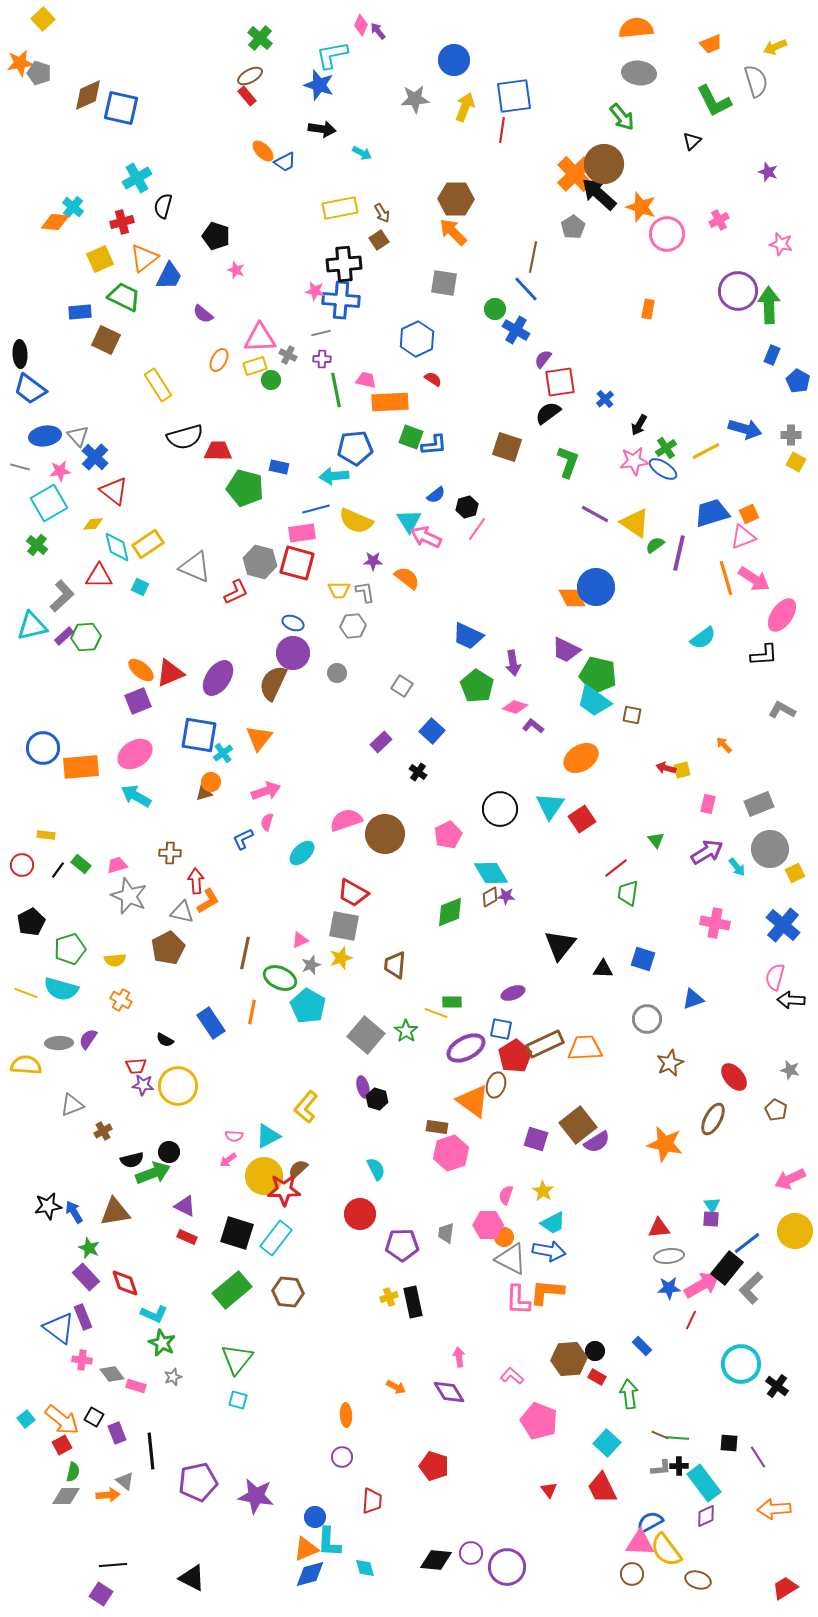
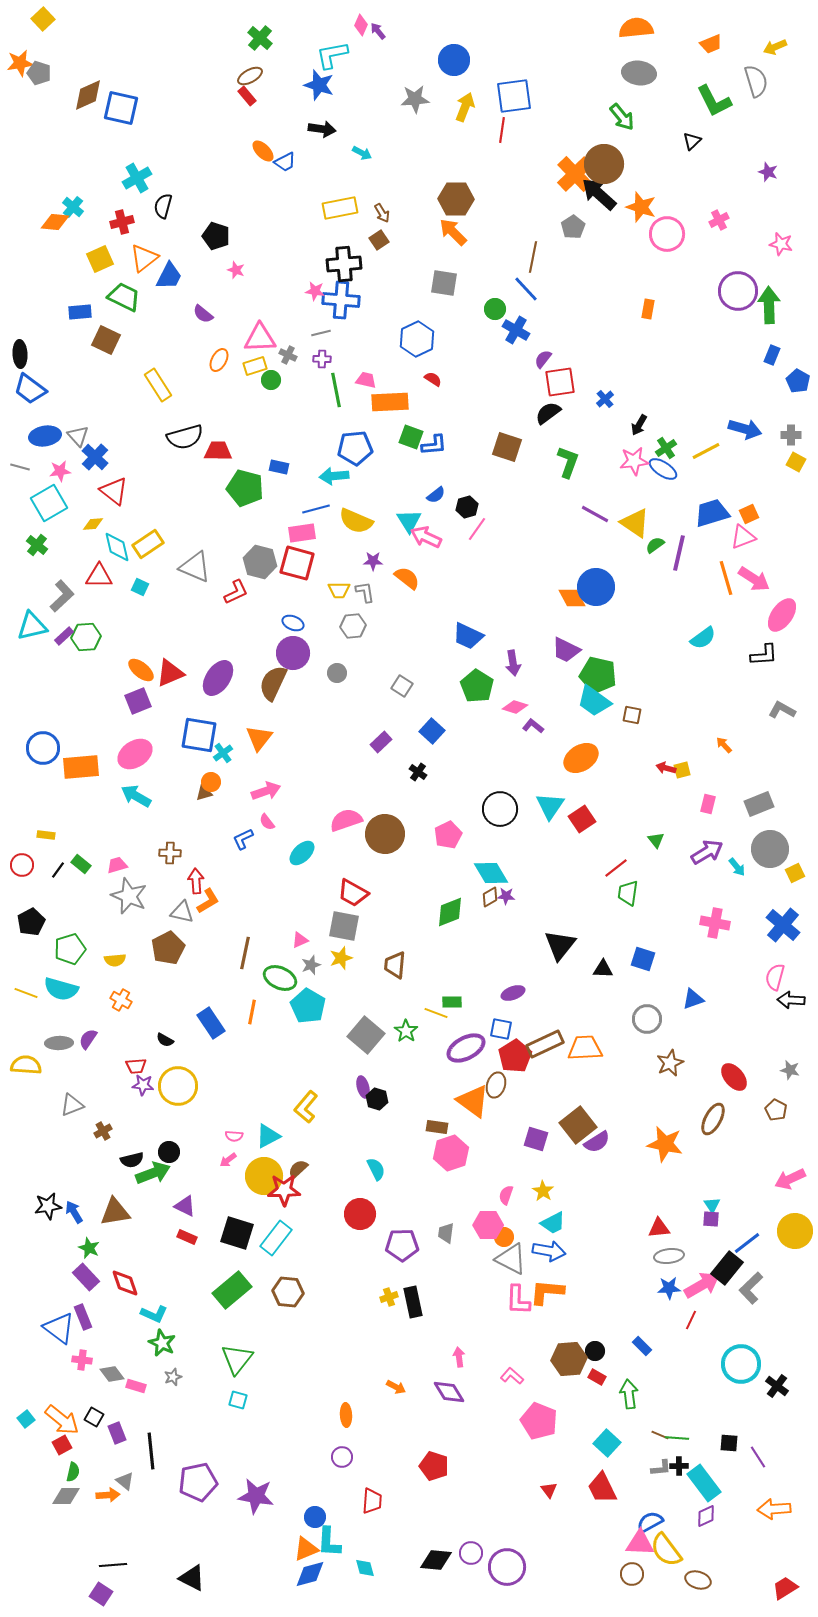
pink semicircle at (267, 822): rotated 54 degrees counterclockwise
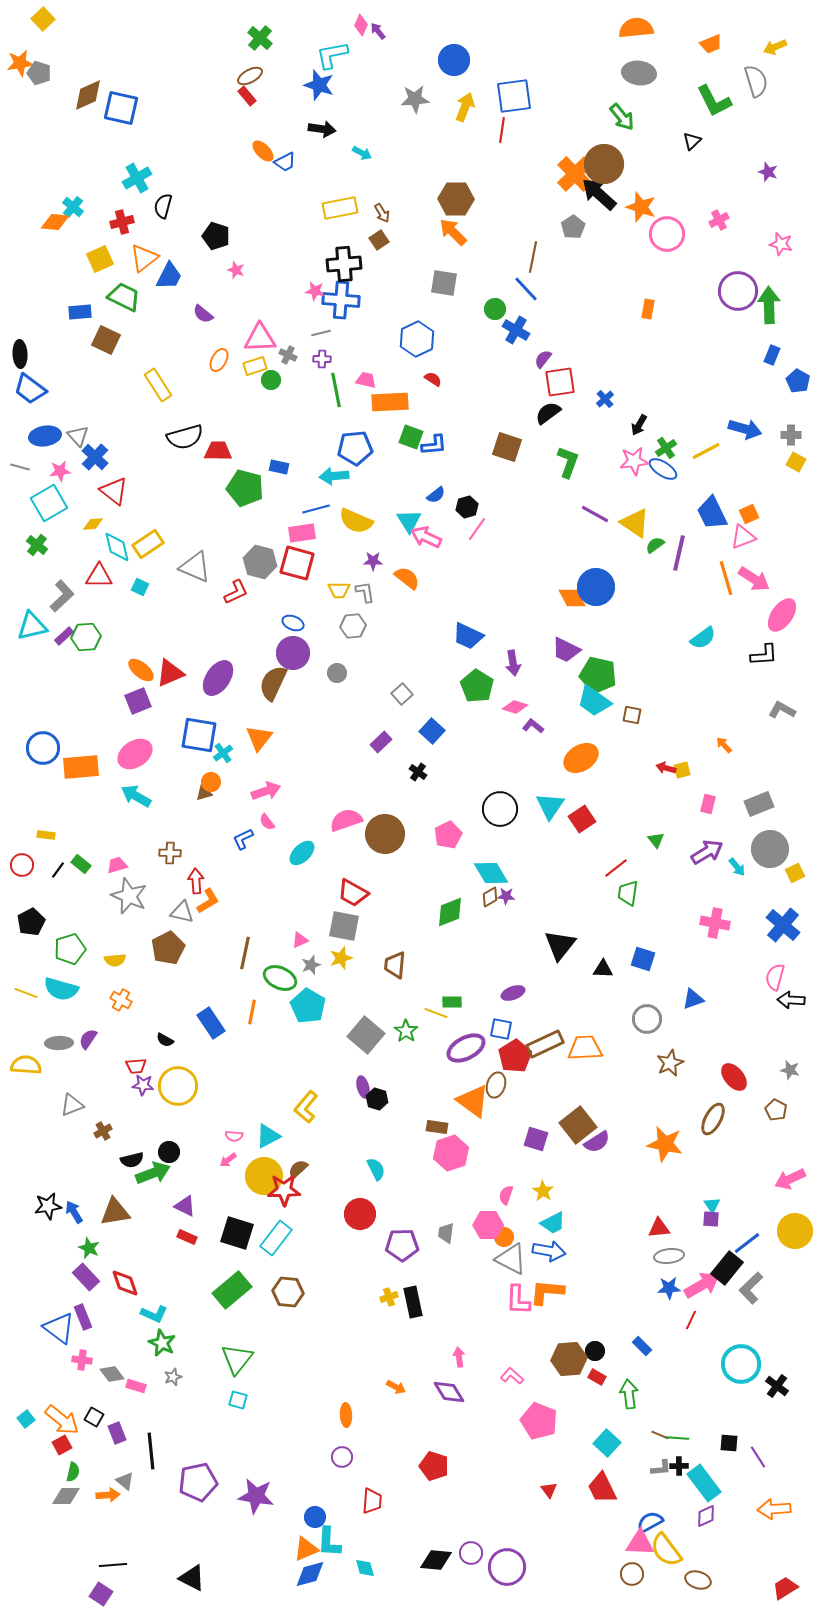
blue trapezoid at (712, 513): rotated 99 degrees counterclockwise
gray square at (402, 686): moved 8 px down; rotated 15 degrees clockwise
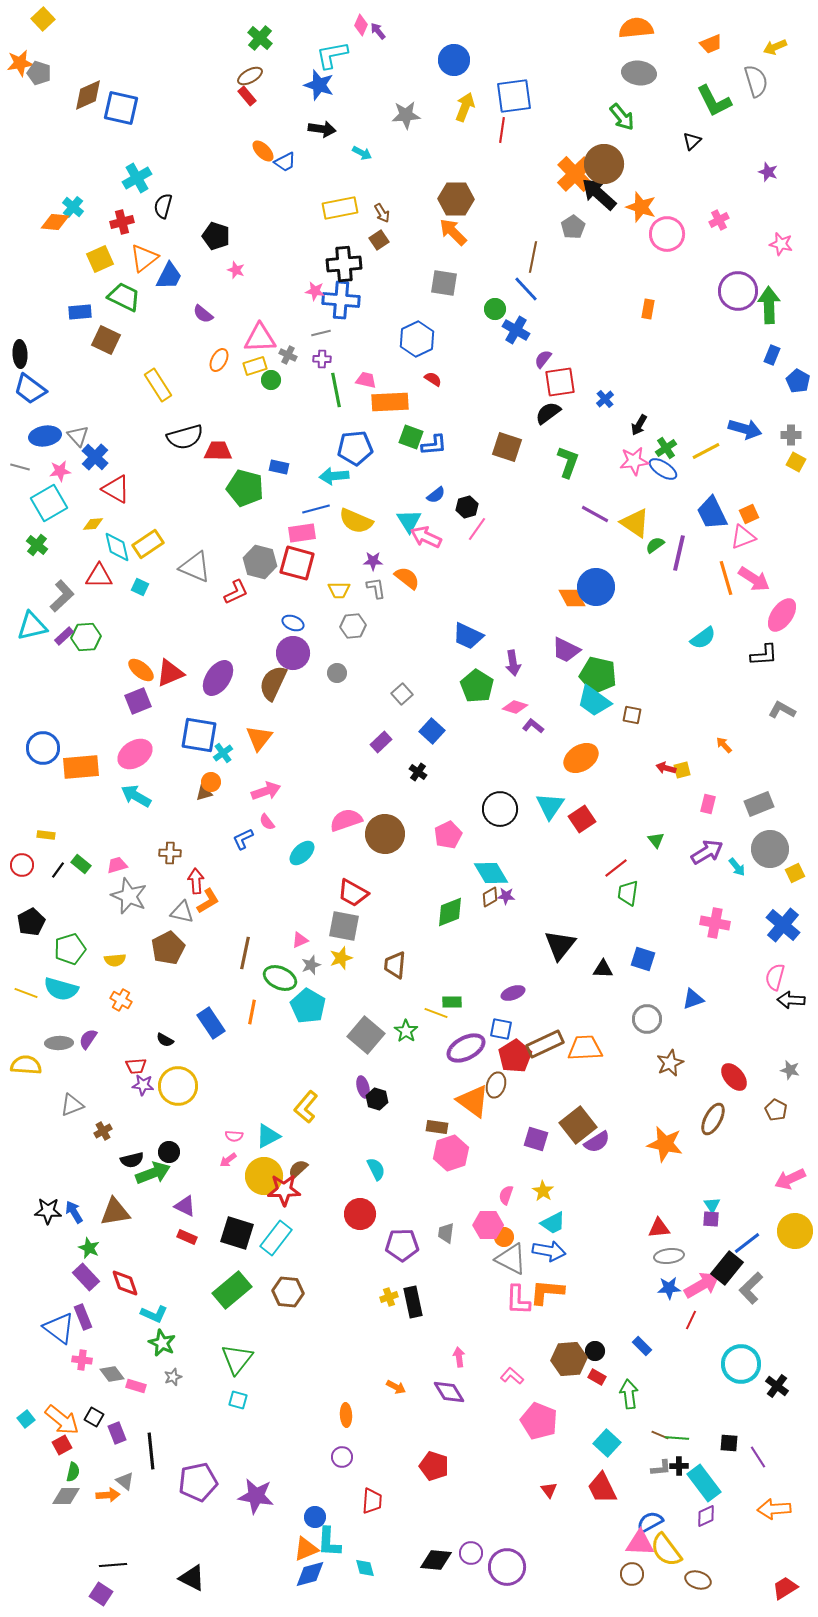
gray star at (415, 99): moved 9 px left, 16 px down
red triangle at (114, 491): moved 2 px right, 2 px up; rotated 8 degrees counterclockwise
gray L-shape at (365, 592): moved 11 px right, 4 px up
black star at (48, 1206): moved 5 px down; rotated 12 degrees clockwise
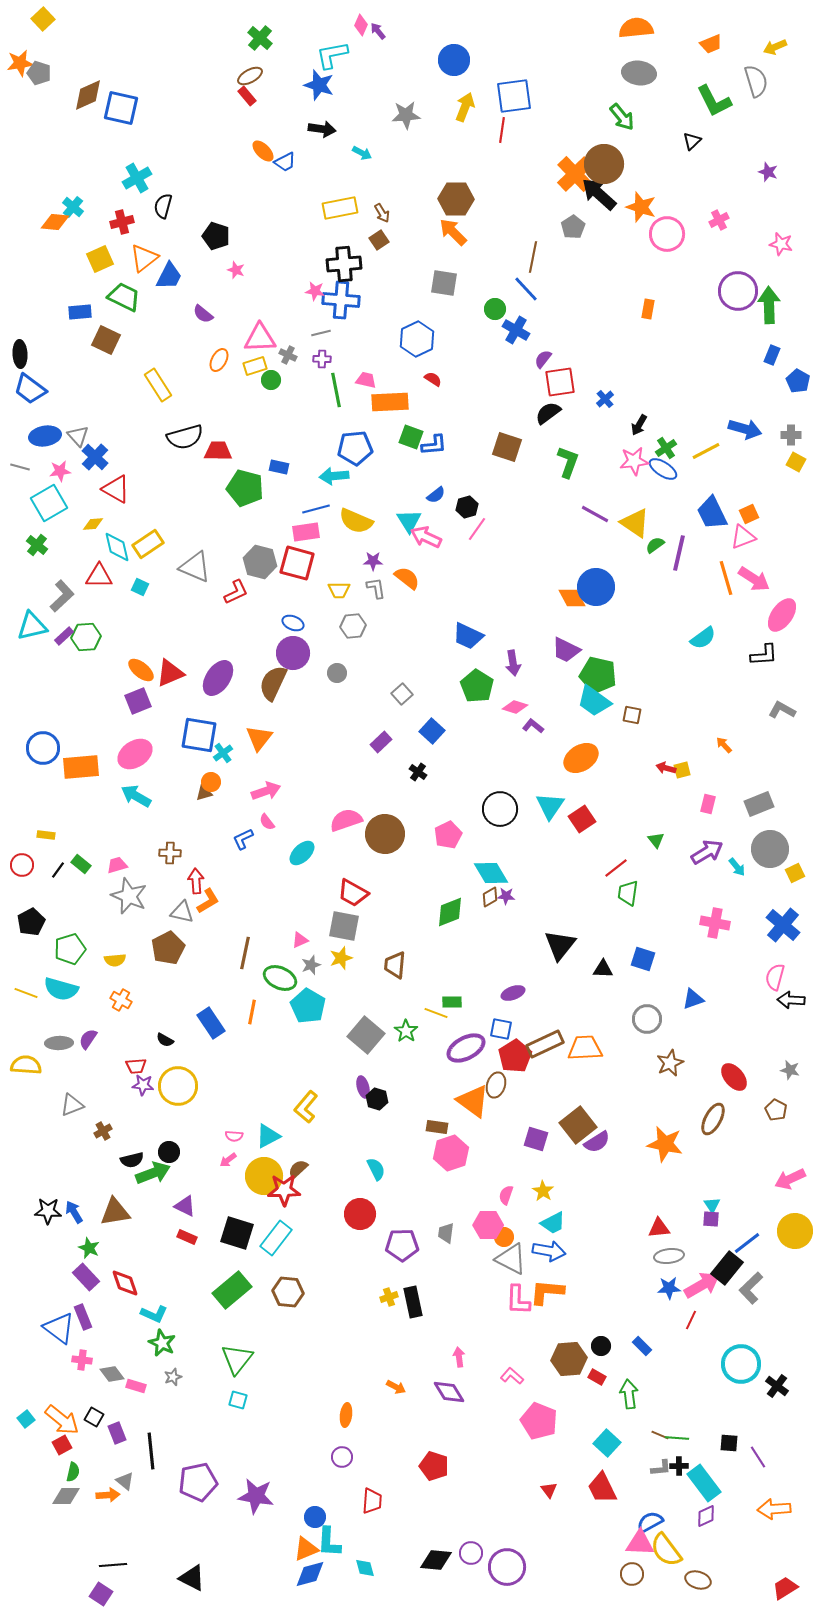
pink rectangle at (302, 533): moved 4 px right, 1 px up
black circle at (595, 1351): moved 6 px right, 5 px up
orange ellipse at (346, 1415): rotated 10 degrees clockwise
